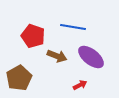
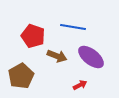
brown pentagon: moved 2 px right, 2 px up
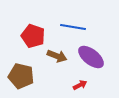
brown pentagon: rotated 30 degrees counterclockwise
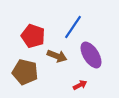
blue line: rotated 65 degrees counterclockwise
purple ellipse: moved 2 px up; rotated 20 degrees clockwise
brown pentagon: moved 4 px right, 4 px up
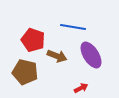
blue line: rotated 65 degrees clockwise
red pentagon: moved 4 px down
red arrow: moved 1 px right, 3 px down
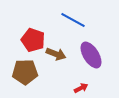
blue line: moved 7 px up; rotated 20 degrees clockwise
brown arrow: moved 1 px left, 2 px up
brown pentagon: rotated 15 degrees counterclockwise
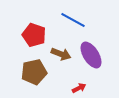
red pentagon: moved 1 px right, 5 px up
brown arrow: moved 5 px right
brown pentagon: moved 9 px right; rotated 10 degrees counterclockwise
red arrow: moved 2 px left
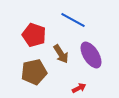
brown arrow: rotated 36 degrees clockwise
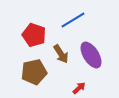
blue line: rotated 60 degrees counterclockwise
red arrow: rotated 16 degrees counterclockwise
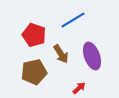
purple ellipse: moved 1 px right, 1 px down; rotated 12 degrees clockwise
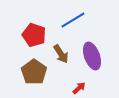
brown pentagon: rotated 25 degrees counterclockwise
